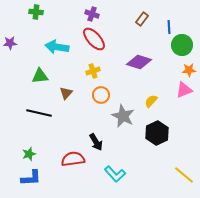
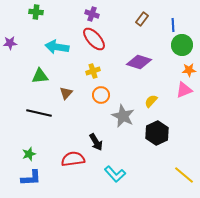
blue line: moved 4 px right, 2 px up
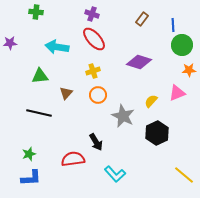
pink triangle: moved 7 px left, 3 px down
orange circle: moved 3 px left
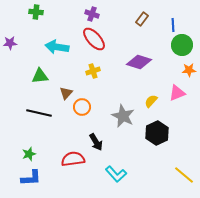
orange circle: moved 16 px left, 12 px down
cyan L-shape: moved 1 px right
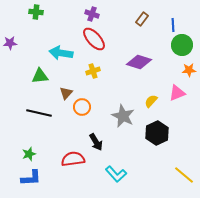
cyan arrow: moved 4 px right, 6 px down
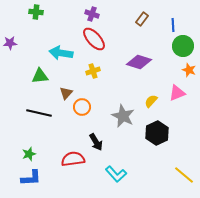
green circle: moved 1 px right, 1 px down
orange star: rotated 24 degrees clockwise
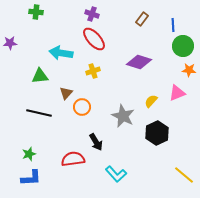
orange star: rotated 16 degrees counterclockwise
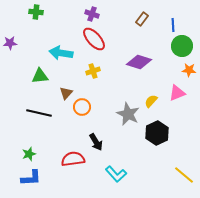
green circle: moved 1 px left
gray star: moved 5 px right, 2 px up
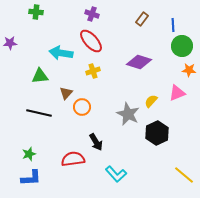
red ellipse: moved 3 px left, 2 px down
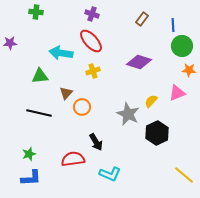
cyan L-shape: moved 6 px left; rotated 25 degrees counterclockwise
